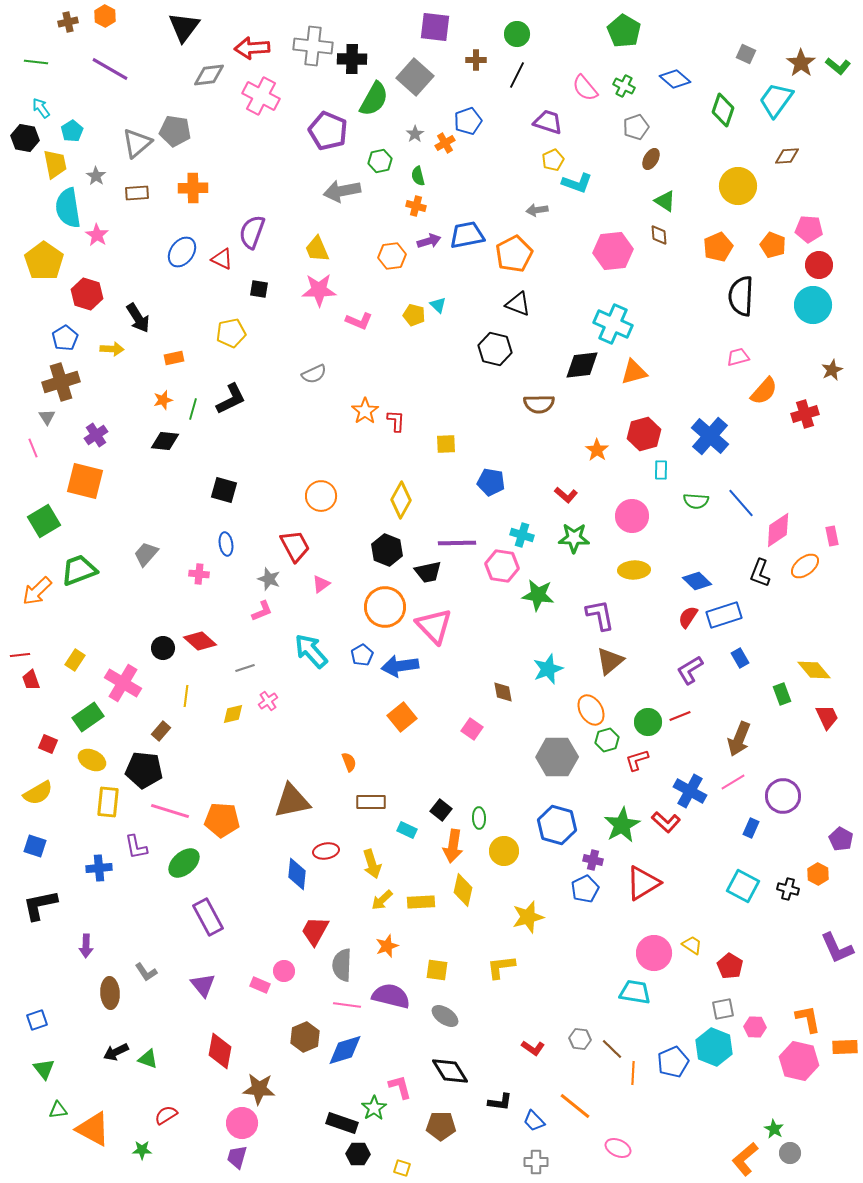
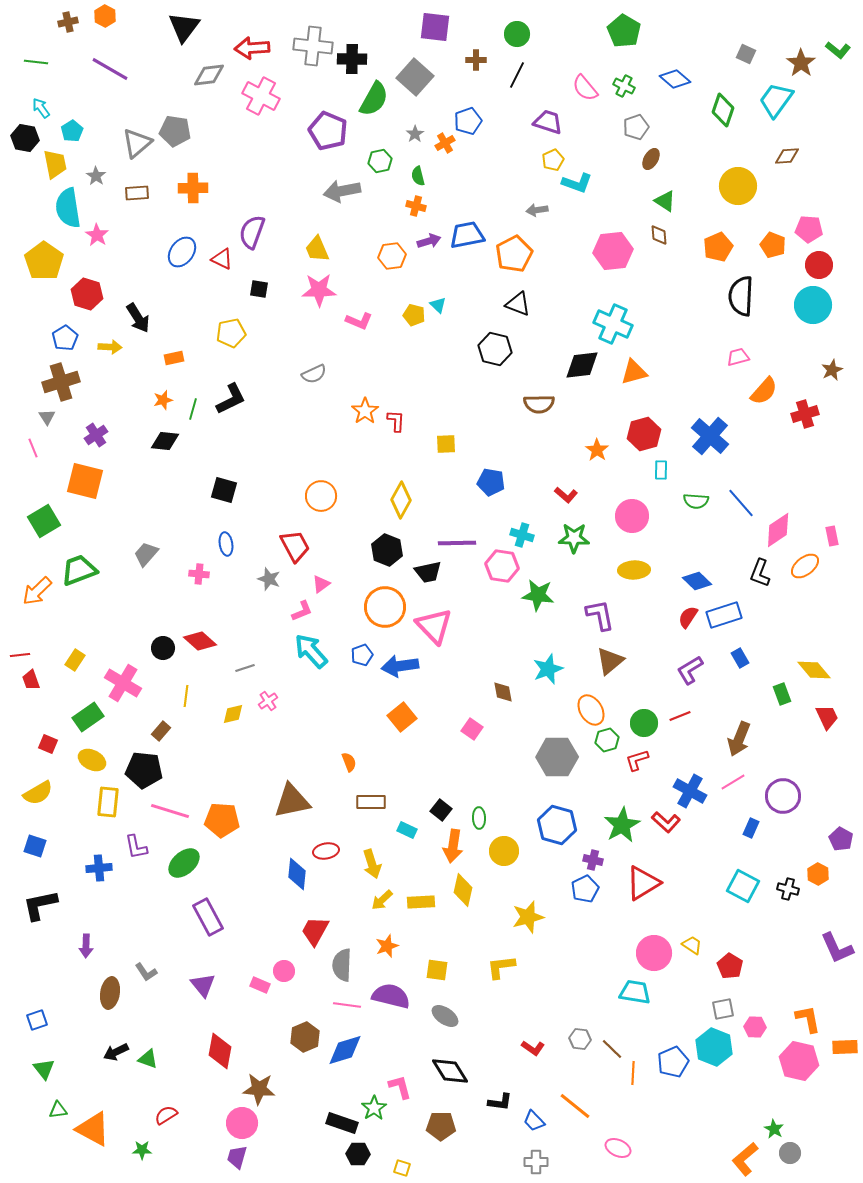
green L-shape at (838, 66): moved 16 px up
yellow arrow at (112, 349): moved 2 px left, 2 px up
pink L-shape at (262, 611): moved 40 px right
blue pentagon at (362, 655): rotated 10 degrees clockwise
green circle at (648, 722): moved 4 px left, 1 px down
brown ellipse at (110, 993): rotated 12 degrees clockwise
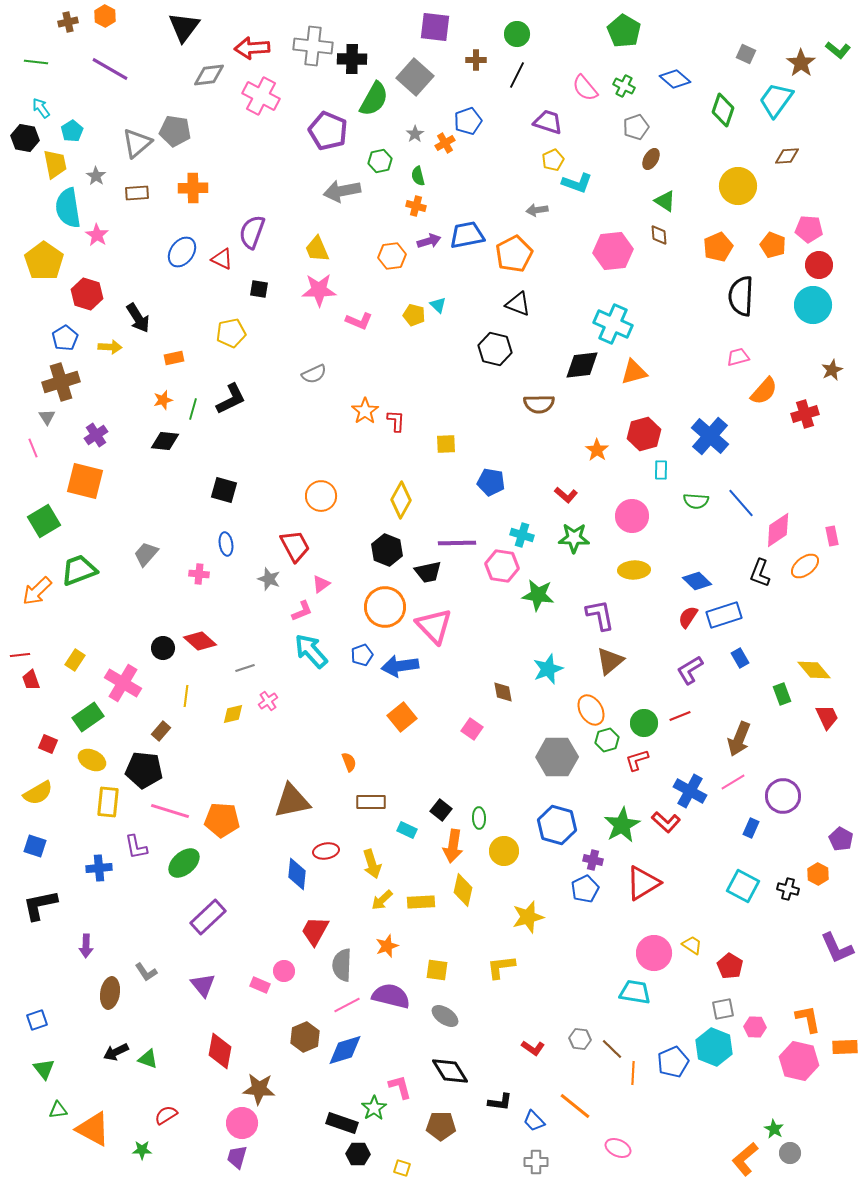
purple rectangle at (208, 917): rotated 75 degrees clockwise
pink line at (347, 1005): rotated 36 degrees counterclockwise
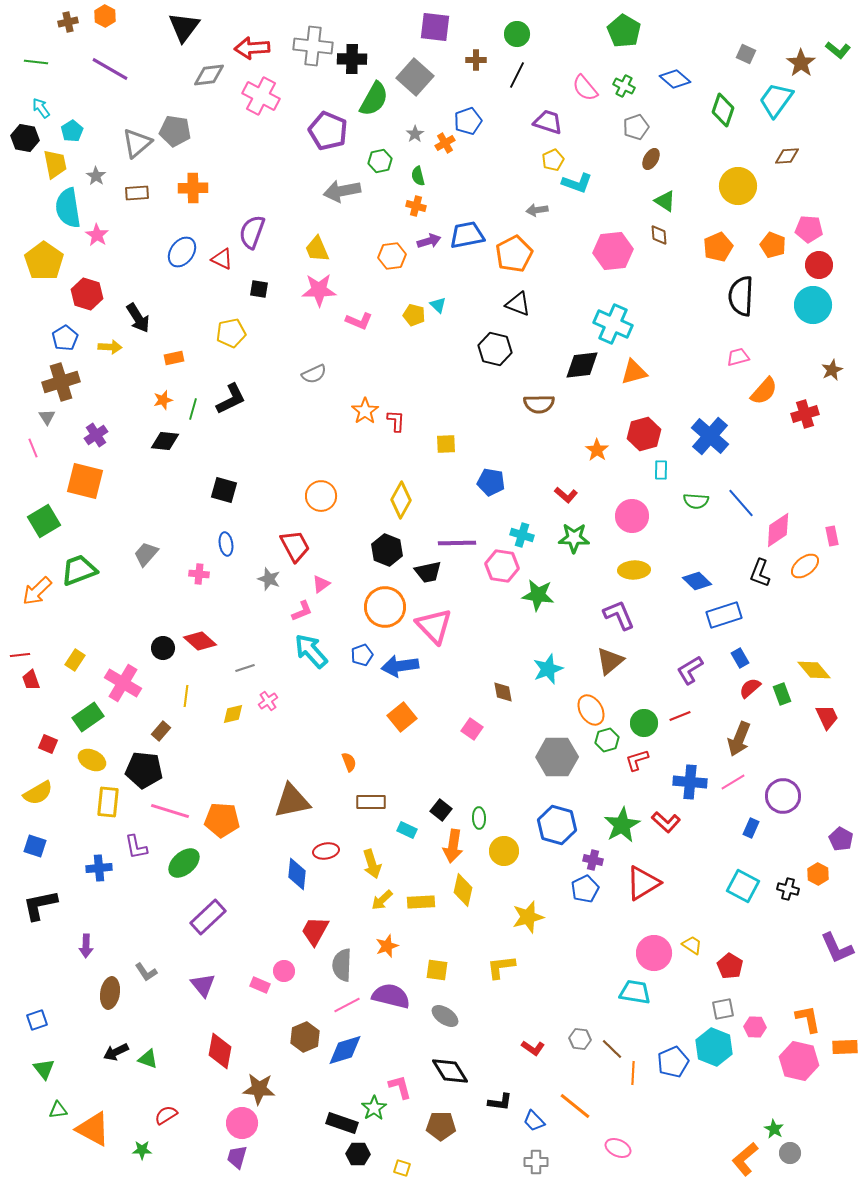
purple L-shape at (600, 615): moved 19 px right; rotated 12 degrees counterclockwise
red semicircle at (688, 617): moved 62 px right, 71 px down; rotated 15 degrees clockwise
blue cross at (690, 791): moved 9 px up; rotated 24 degrees counterclockwise
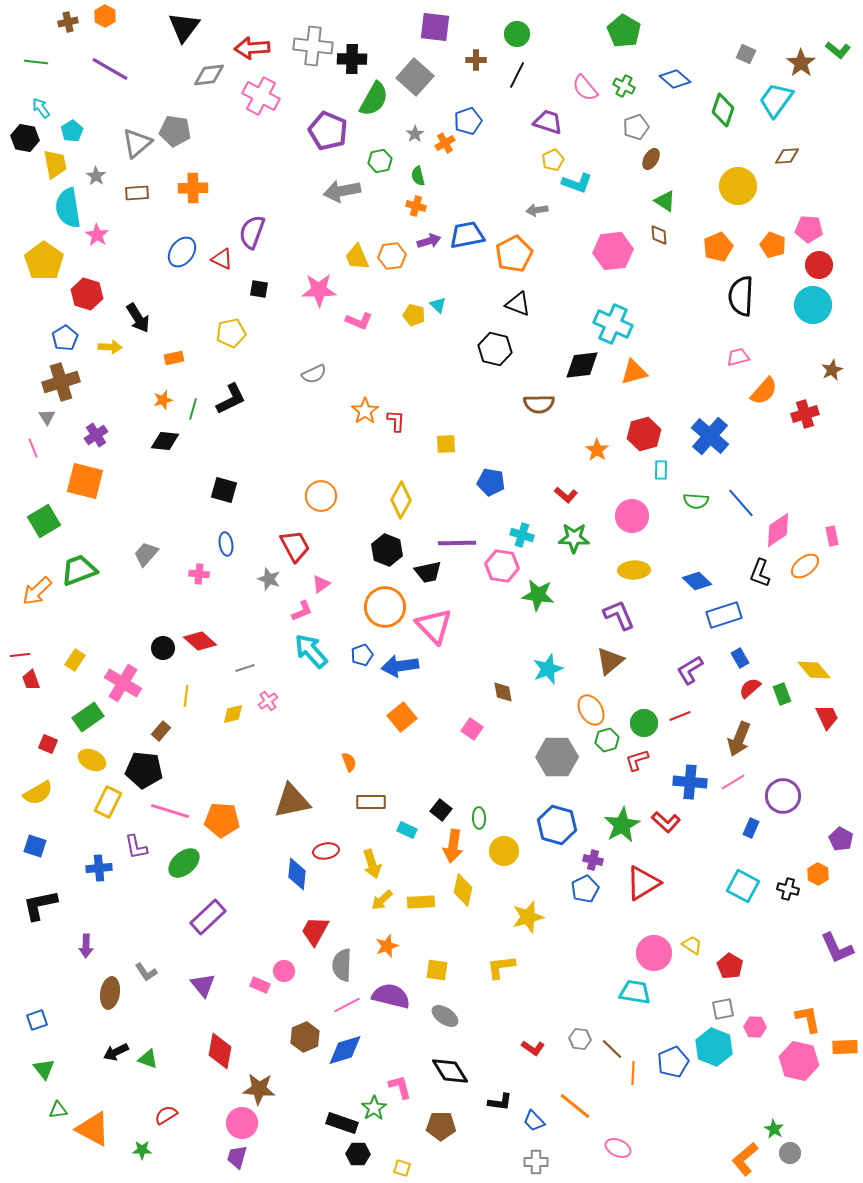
yellow trapezoid at (317, 249): moved 40 px right, 8 px down
yellow rectangle at (108, 802): rotated 20 degrees clockwise
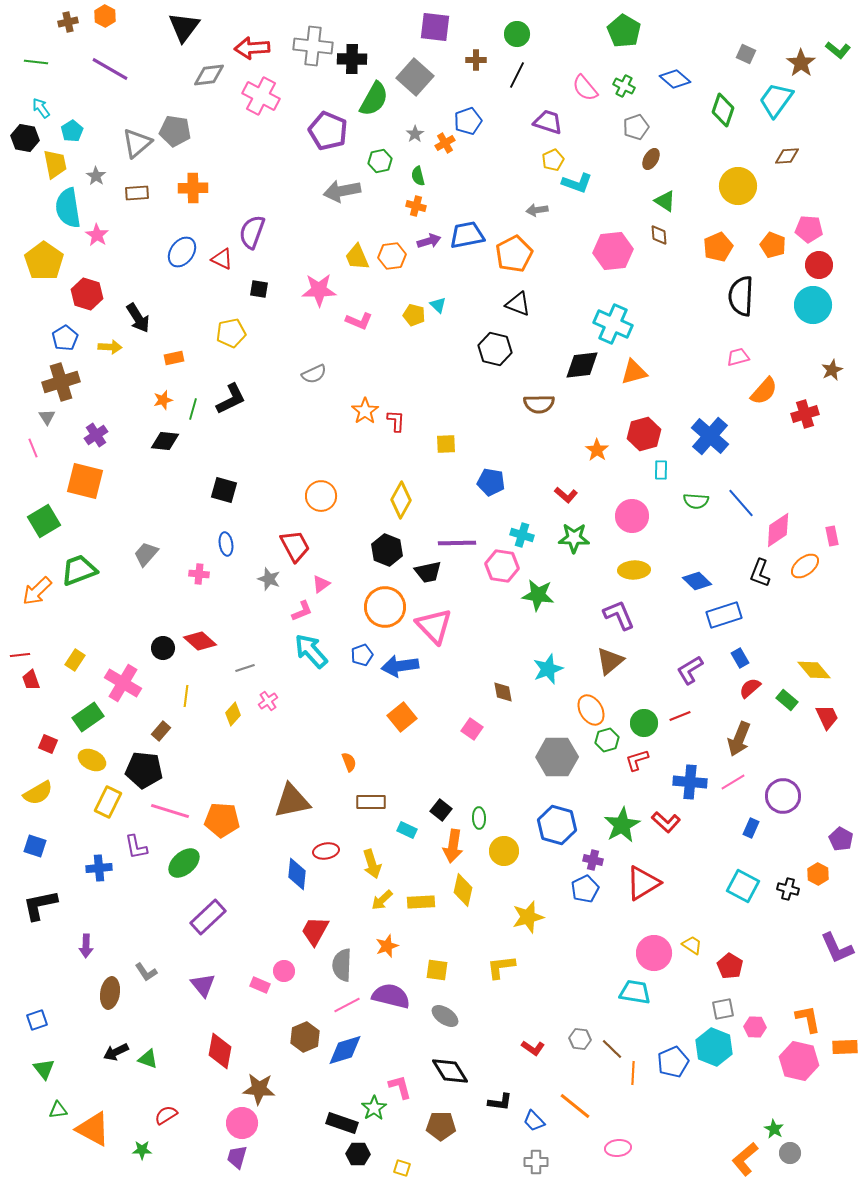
green rectangle at (782, 694): moved 5 px right, 6 px down; rotated 30 degrees counterclockwise
yellow diamond at (233, 714): rotated 35 degrees counterclockwise
pink ellipse at (618, 1148): rotated 30 degrees counterclockwise
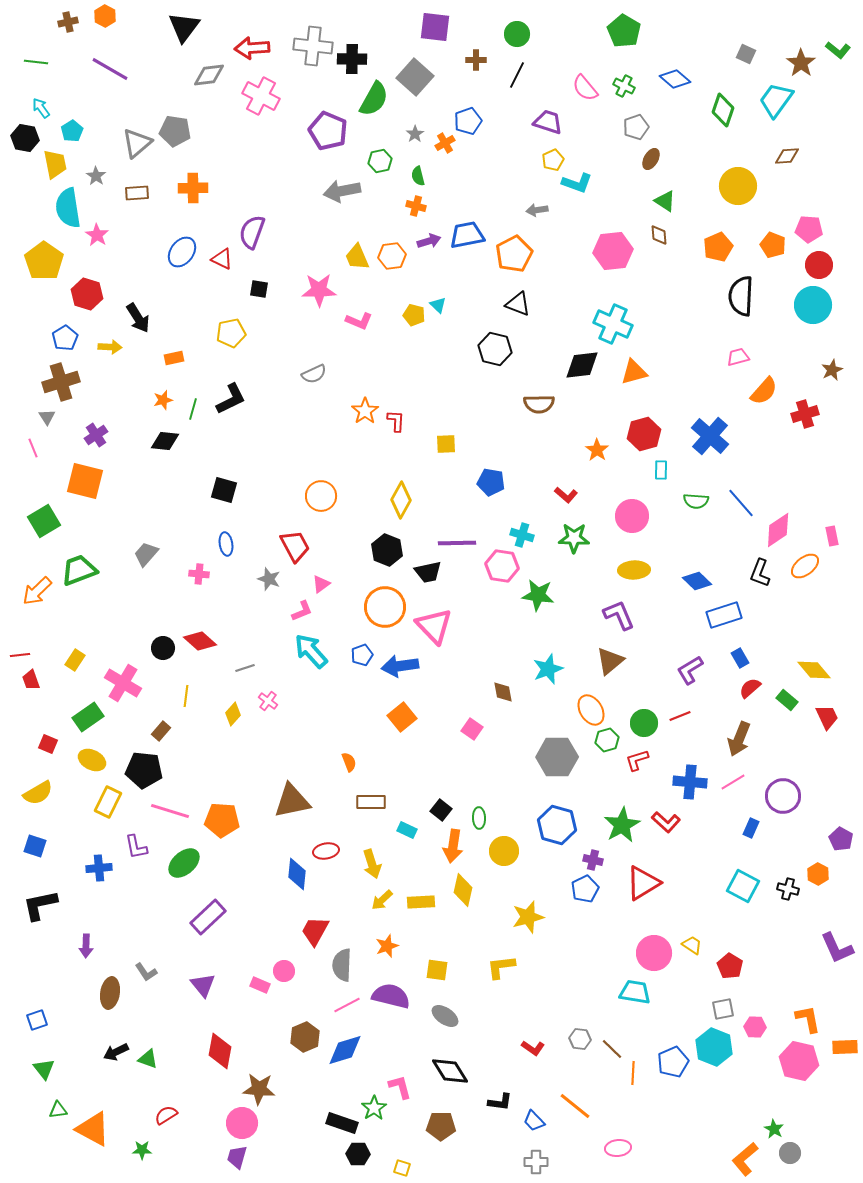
pink cross at (268, 701): rotated 18 degrees counterclockwise
